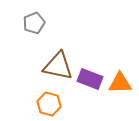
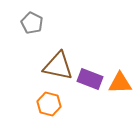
gray pentagon: moved 2 px left; rotated 25 degrees counterclockwise
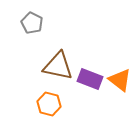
orange triangle: moved 3 px up; rotated 40 degrees clockwise
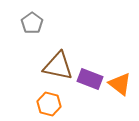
gray pentagon: rotated 10 degrees clockwise
orange triangle: moved 4 px down
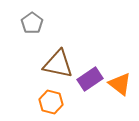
brown triangle: moved 2 px up
purple rectangle: rotated 55 degrees counterclockwise
orange hexagon: moved 2 px right, 2 px up
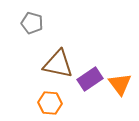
gray pentagon: rotated 20 degrees counterclockwise
orange triangle: rotated 15 degrees clockwise
orange hexagon: moved 1 px left, 1 px down; rotated 10 degrees counterclockwise
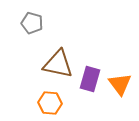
purple rectangle: rotated 40 degrees counterclockwise
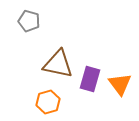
gray pentagon: moved 3 px left, 2 px up
orange hexagon: moved 2 px left, 1 px up; rotated 20 degrees counterclockwise
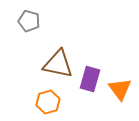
orange triangle: moved 5 px down
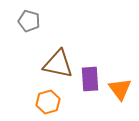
purple rectangle: rotated 20 degrees counterclockwise
